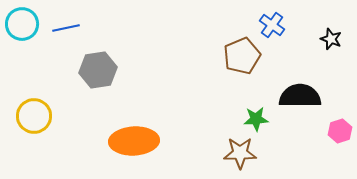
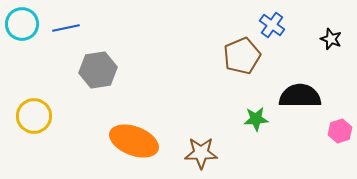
orange ellipse: rotated 24 degrees clockwise
brown star: moved 39 px left
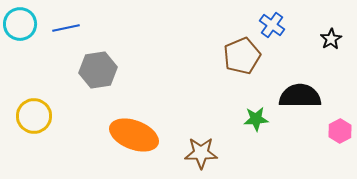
cyan circle: moved 2 px left
black star: rotated 20 degrees clockwise
pink hexagon: rotated 10 degrees counterclockwise
orange ellipse: moved 6 px up
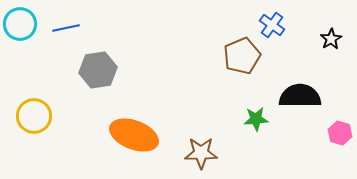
pink hexagon: moved 2 px down; rotated 15 degrees counterclockwise
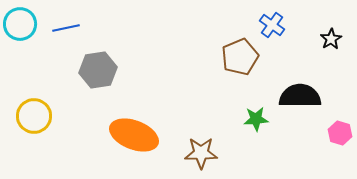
brown pentagon: moved 2 px left, 1 px down
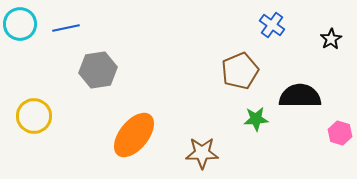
brown pentagon: moved 14 px down
orange ellipse: rotated 72 degrees counterclockwise
brown star: moved 1 px right
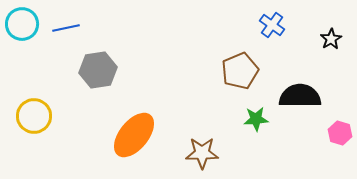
cyan circle: moved 2 px right
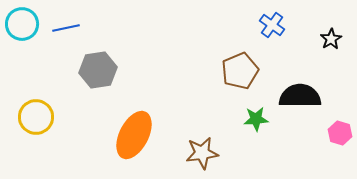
yellow circle: moved 2 px right, 1 px down
orange ellipse: rotated 12 degrees counterclockwise
brown star: rotated 8 degrees counterclockwise
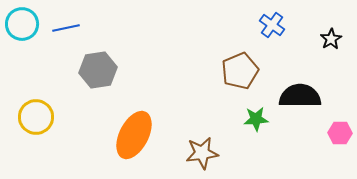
pink hexagon: rotated 15 degrees counterclockwise
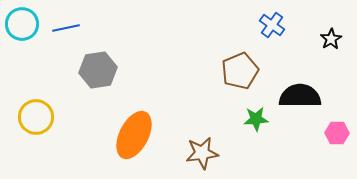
pink hexagon: moved 3 px left
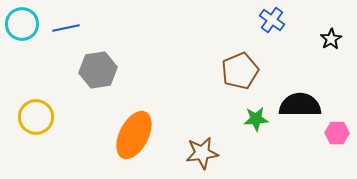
blue cross: moved 5 px up
black semicircle: moved 9 px down
